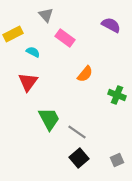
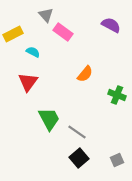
pink rectangle: moved 2 px left, 6 px up
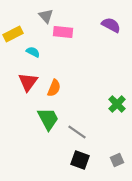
gray triangle: moved 1 px down
pink rectangle: rotated 30 degrees counterclockwise
orange semicircle: moved 31 px left, 14 px down; rotated 18 degrees counterclockwise
green cross: moved 9 px down; rotated 24 degrees clockwise
green trapezoid: moved 1 px left
black square: moved 1 px right, 2 px down; rotated 30 degrees counterclockwise
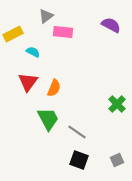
gray triangle: rotated 35 degrees clockwise
black square: moved 1 px left
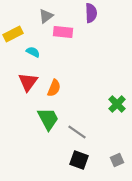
purple semicircle: moved 20 px left, 12 px up; rotated 60 degrees clockwise
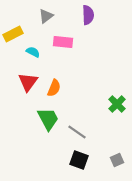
purple semicircle: moved 3 px left, 2 px down
pink rectangle: moved 10 px down
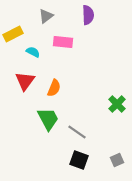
red triangle: moved 3 px left, 1 px up
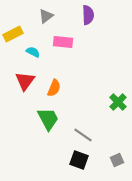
green cross: moved 1 px right, 2 px up
gray line: moved 6 px right, 3 px down
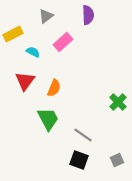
pink rectangle: rotated 48 degrees counterclockwise
